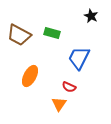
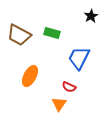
black star: rotated 16 degrees clockwise
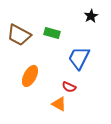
orange triangle: rotated 35 degrees counterclockwise
